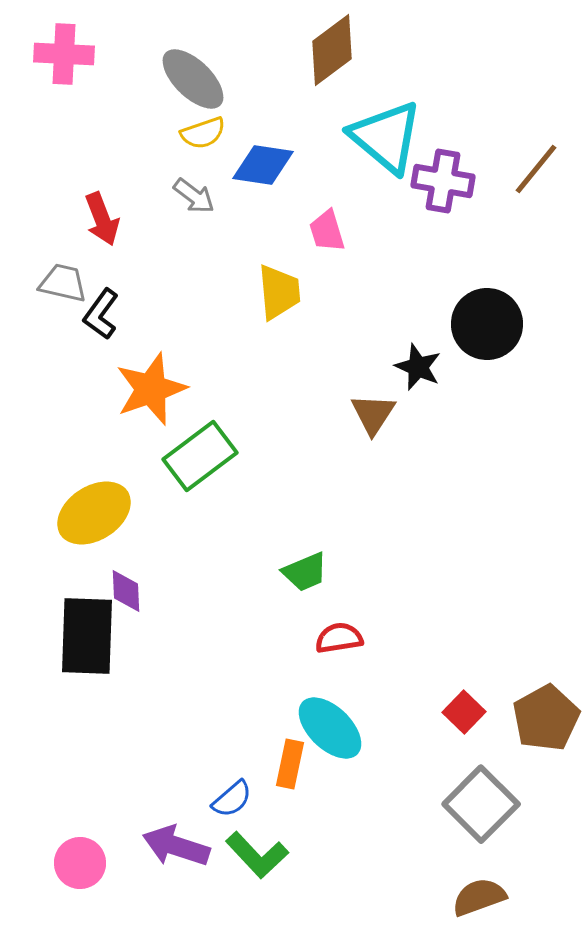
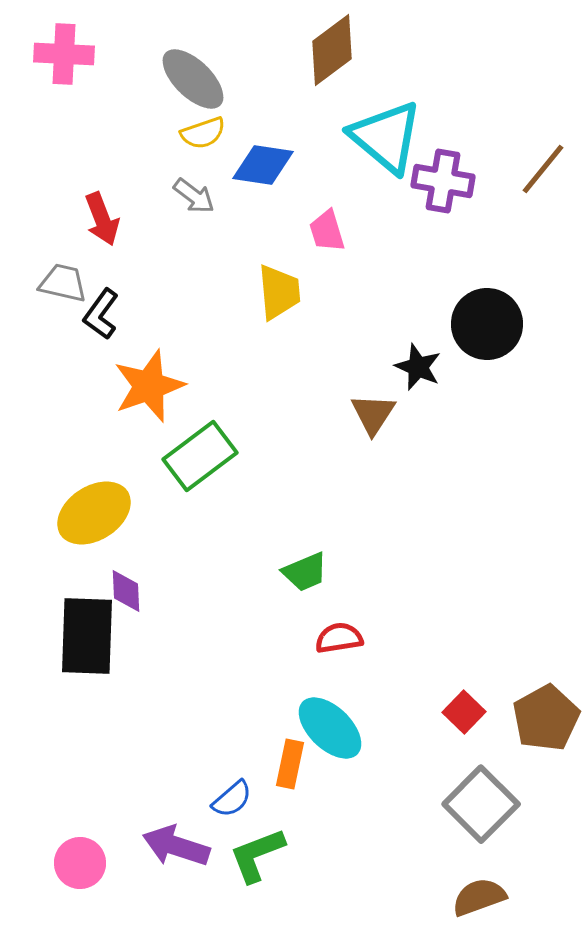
brown line: moved 7 px right
orange star: moved 2 px left, 3 px up
green L-shape: rotated 112 degrees clockwise
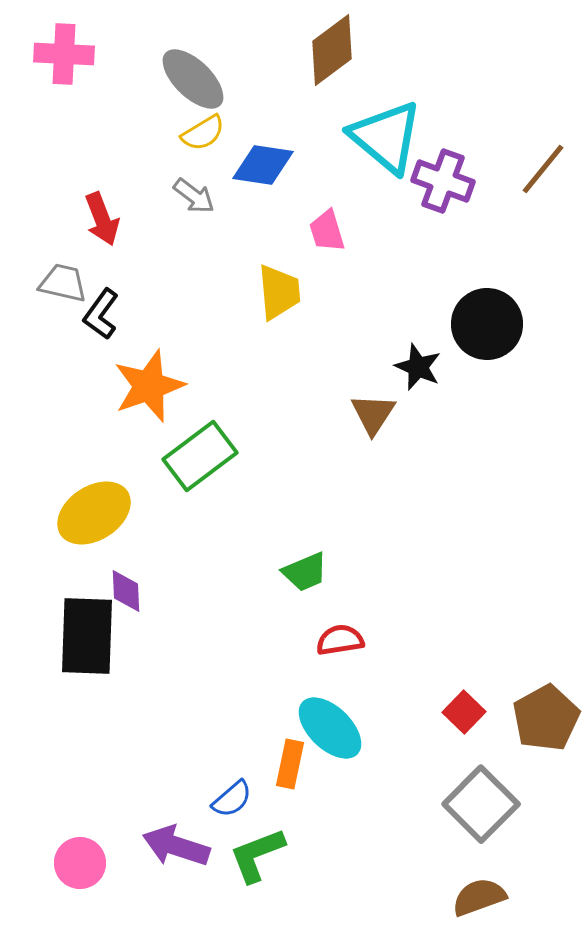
yellow semicircle: rotated 12 degrees counterclockwise
purple cross: rotated 10 degrees clockwise
red semicircle: moved 1 px right, 2 px down
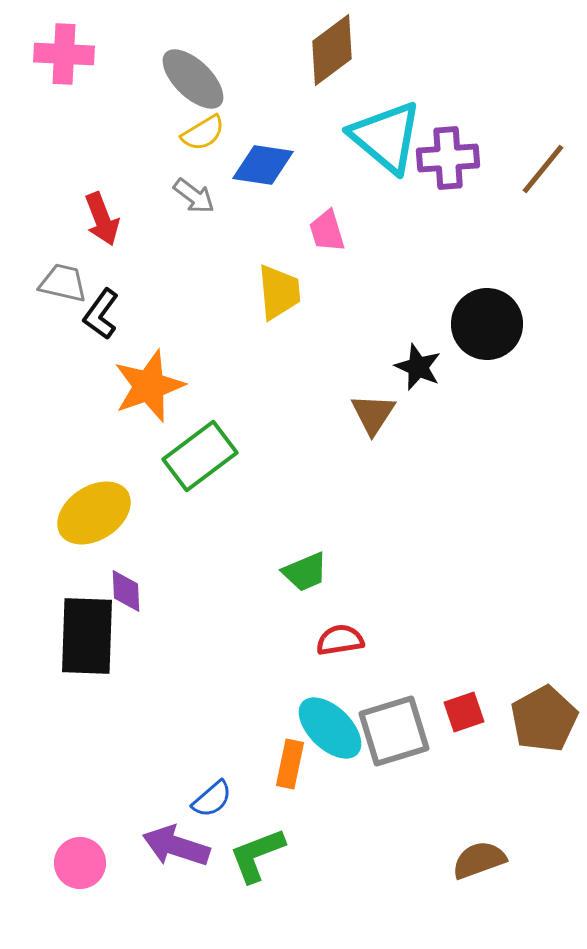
purple cross: moved 5 px right, 23 px up; rotated 24 degrees counterclockwise
red square: rotated 27 degrees clockwise
brown pentagon: moved 2 px left, 1 px down
blue semicircle: moved 20 px left
gray square: moved 87 px left, 73 px up; rotated 28 degrees clockwise
brown semicircle: moved 37 px up
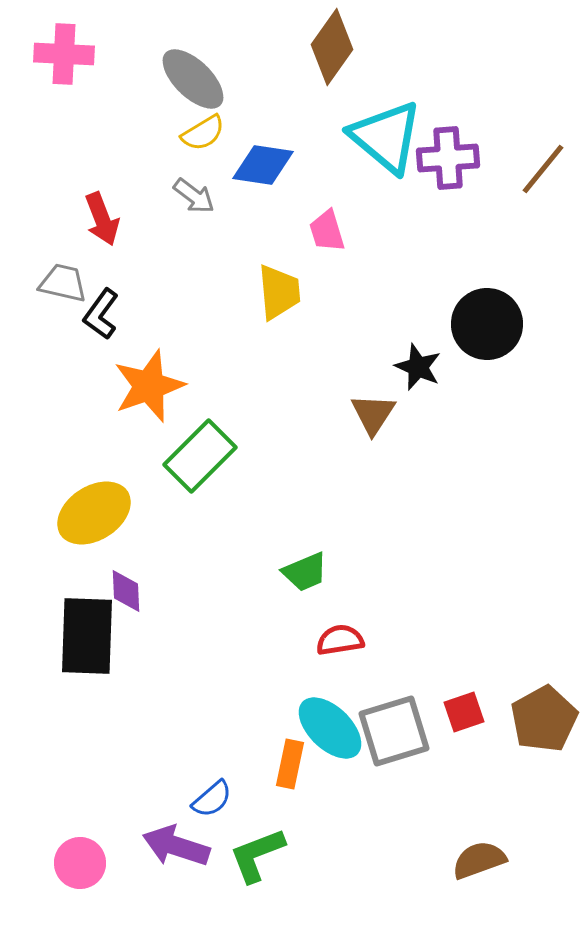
brown diamond: moved 3 px up; rotated 18 degrees counterclockwise
green rectangle: rotated 8 degrees counterclockwise
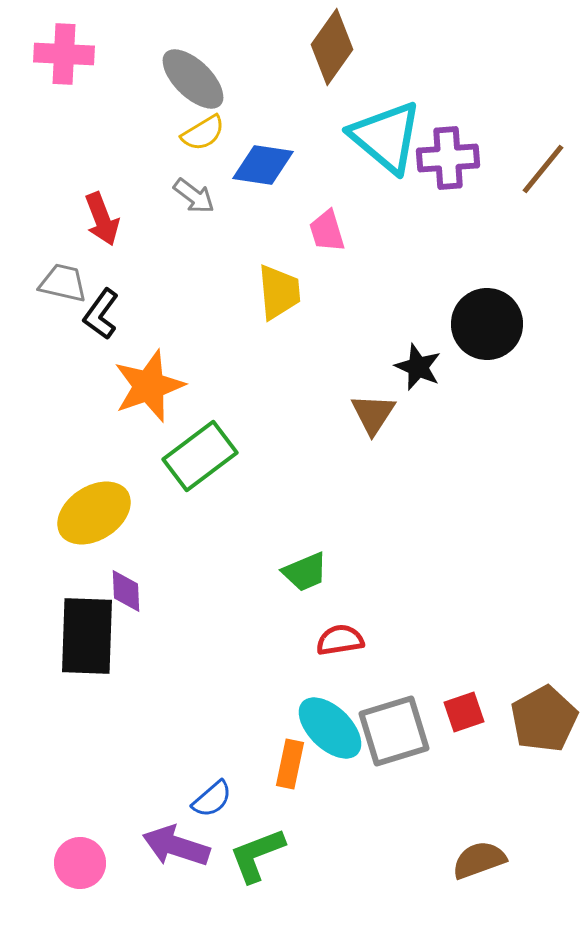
green rectangle: rotated 8 degrees clockwise
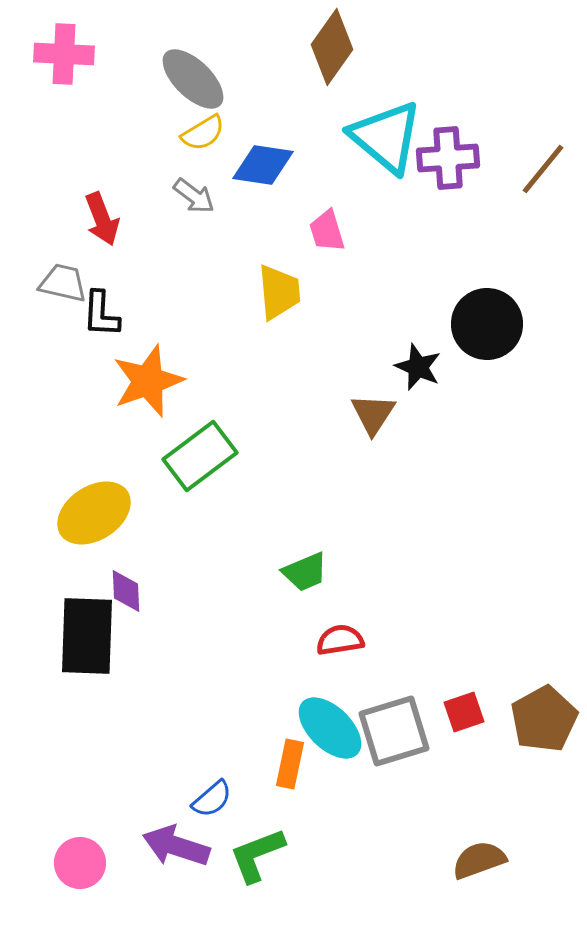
black L-shape: rotated 33 degrees counterclockwise
orange star: moved 1 px left, 5 px up
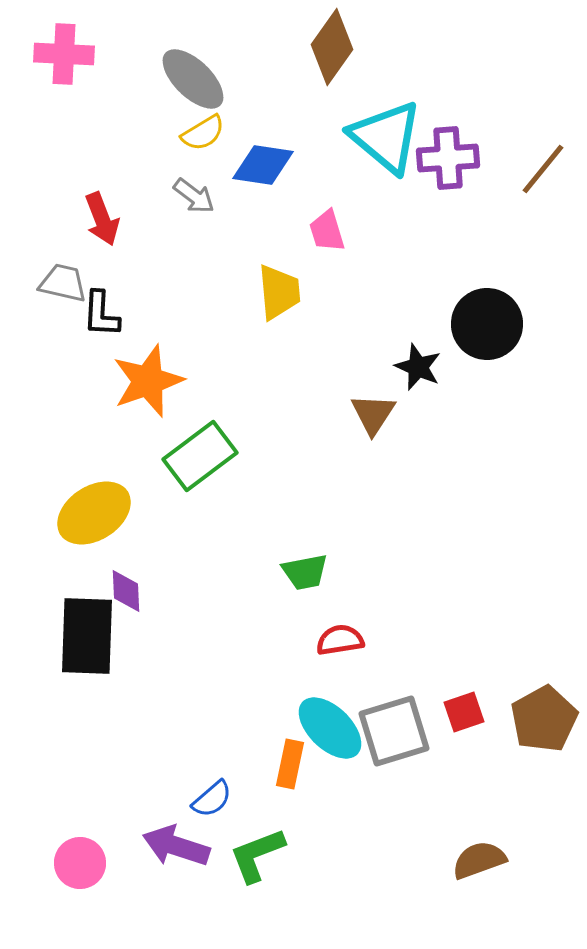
green trapezoid: rotated 12 degrees clockwise
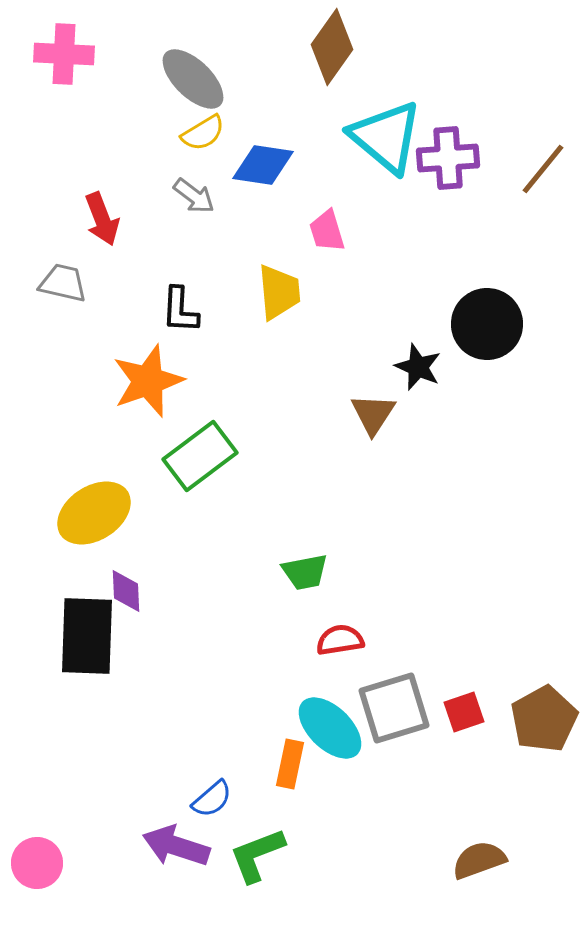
black L-shape: moved 79 px right, 4 px up
gray square: moved 23 px up
pink circle: moved 43 px left
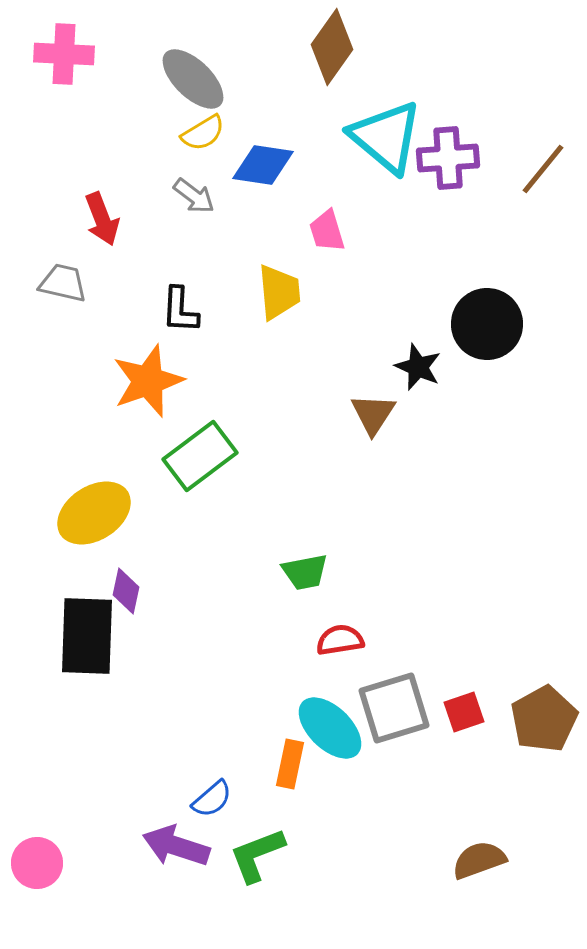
purple diamond: rotated 15 degrees clockwise
